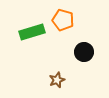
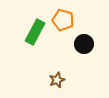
green rectangle: moved 3 px right; rotated 45 degrees counterclockwise
black circle: moved 8 px up
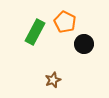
orange pentagon: moved 2 px right, 2 px down; rotated 10 degrees clockwise
brown star: moved 4 px left
